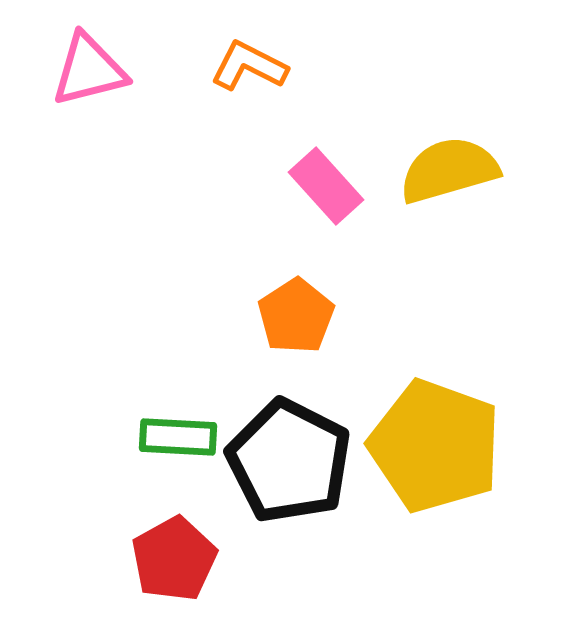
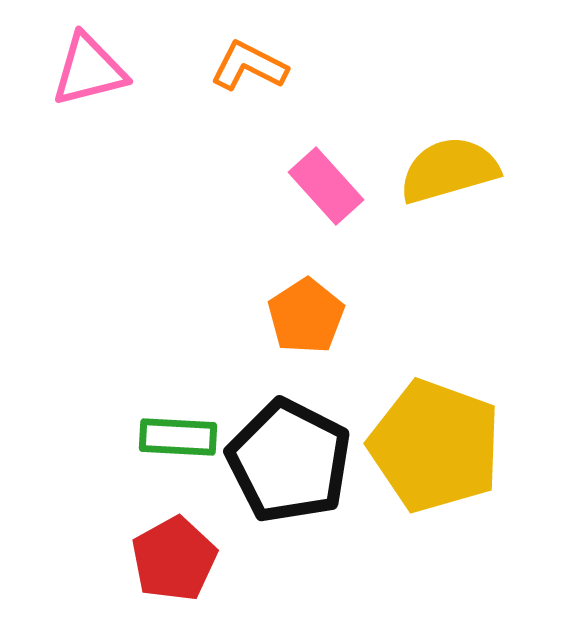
orange pentagon: moved 10 px right
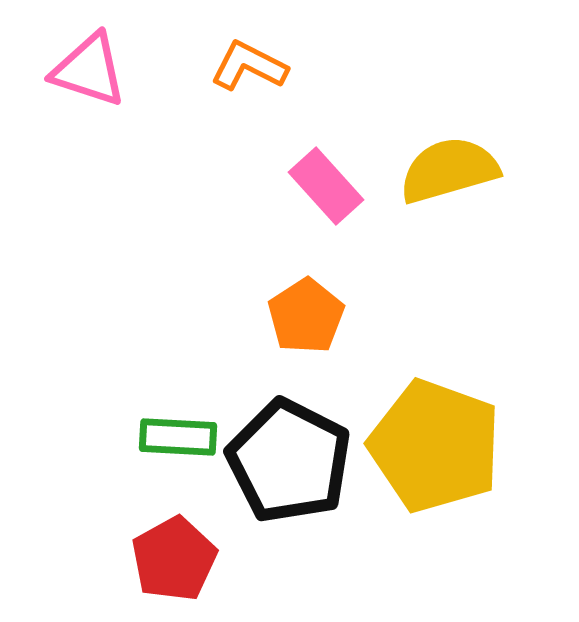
pink triangle: rotated 32 degrees clockwise
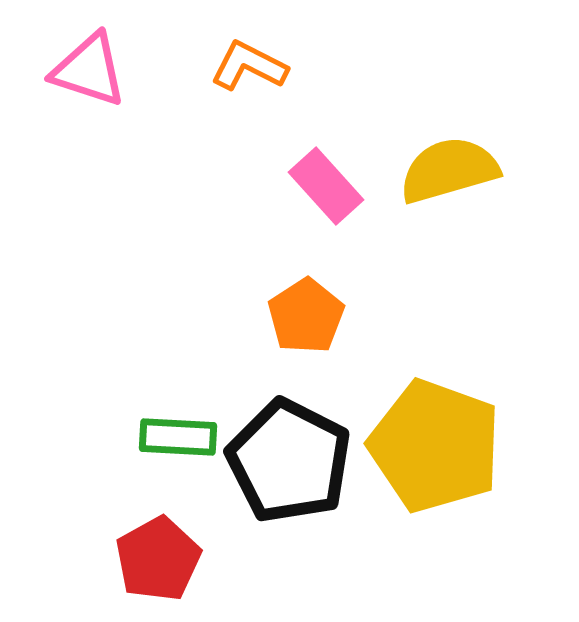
red pentagon: moved 16 px left
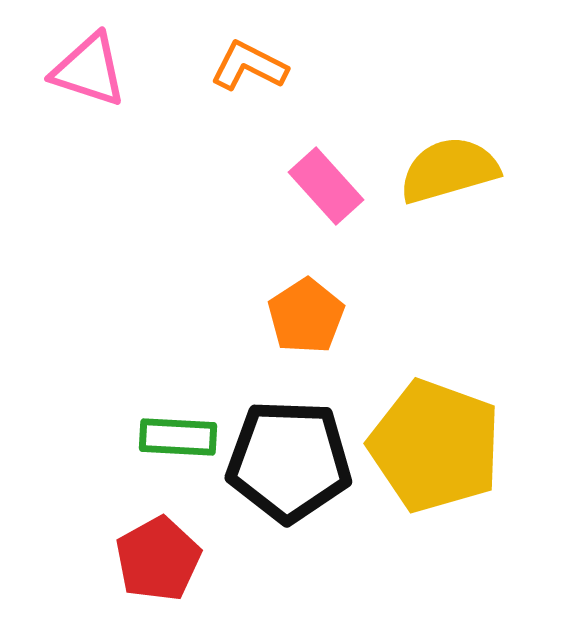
black pentagon: rotated 25 degrees counterclockwise
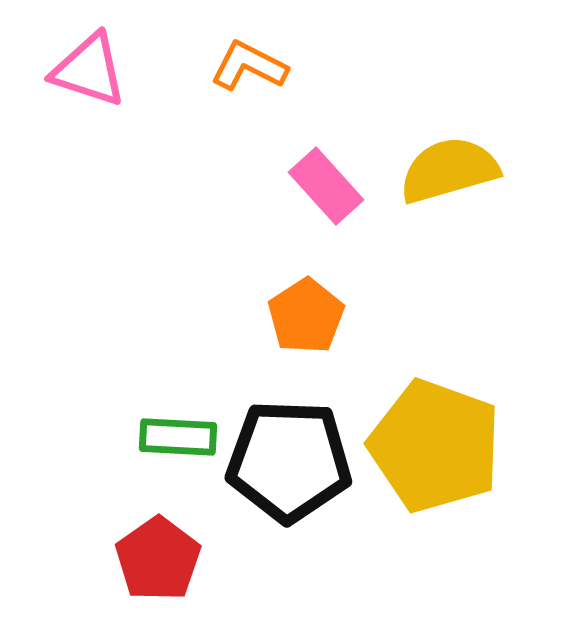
red pentagon: rotated 6 degrees counterclockwise
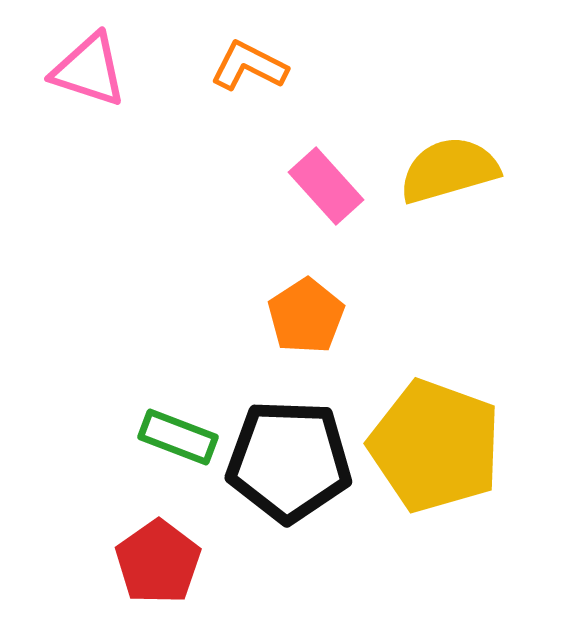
green rectangle: rotated 18 degrees clockwise
red pentagon: moved 3 px down
